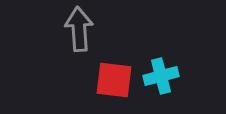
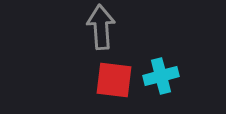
gray arrow: moved 22 px right, 2 px up
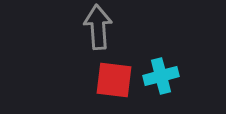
gray arrow: moved 3 px left
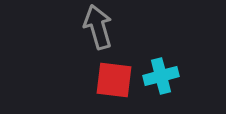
gray arrow: rotated 12 degrees counterclockwise
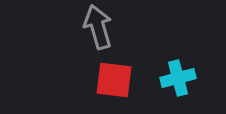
cyan cross: moved 17 px right, 2 px down
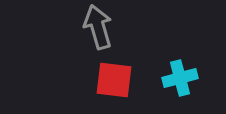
cyan cross: moved 2 px right
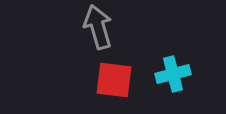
cyan cross: moved 7 px left, 4 px up
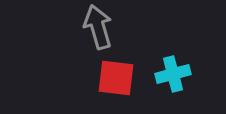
red square: moved 2 px right, 2 px up
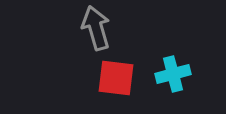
gray arrow: moved 2 px left, 1 px down
